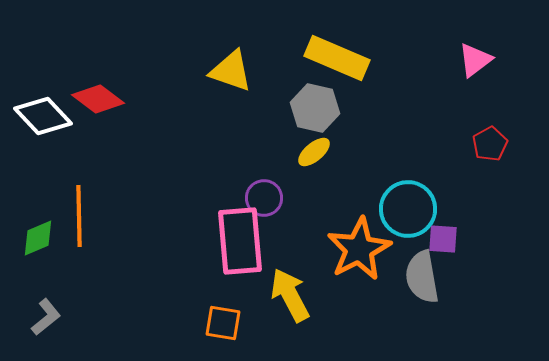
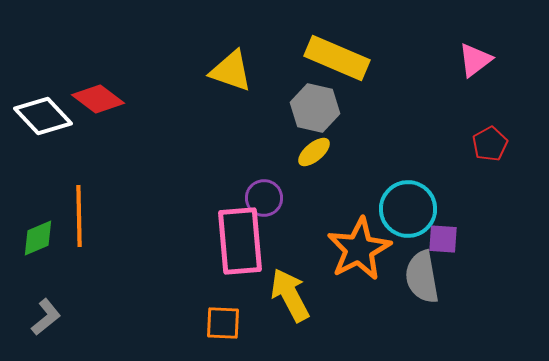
orange square: rotated 6 degrees counterclockwise
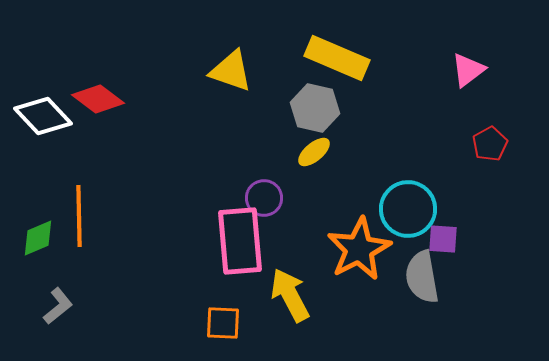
pink triangle: moved 7 px left, 10 px down
gray L-shape: moved 12 px right, 11 px up
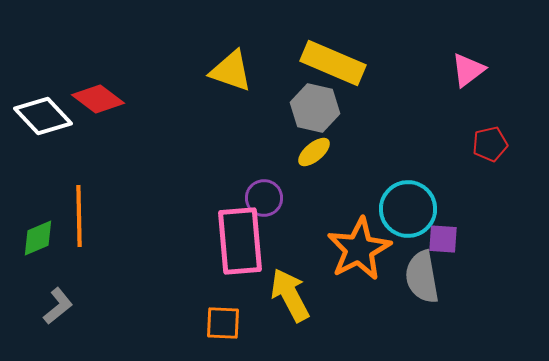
yellow rectangle: moved 4 px left, 5 px down
red pentagon: rotated 16 degrees clockwise
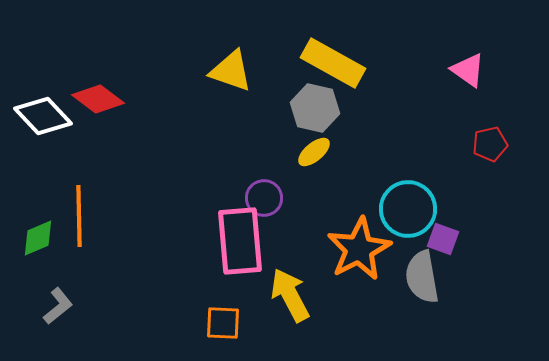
yellow rectangle: rotated 6 degrees clockwise
pink triangle: rotated 48 degrees counterclockwise
purple square: rotated 16 degrees clockwise
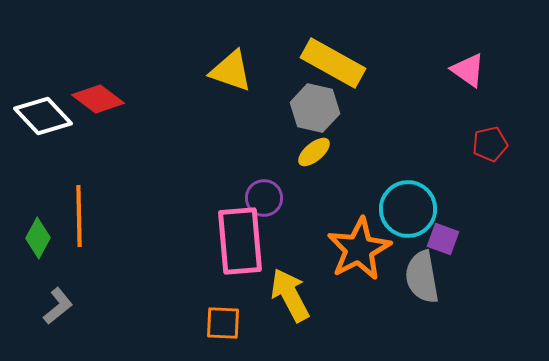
green diamond: rotated 39 degrees counterclockwise
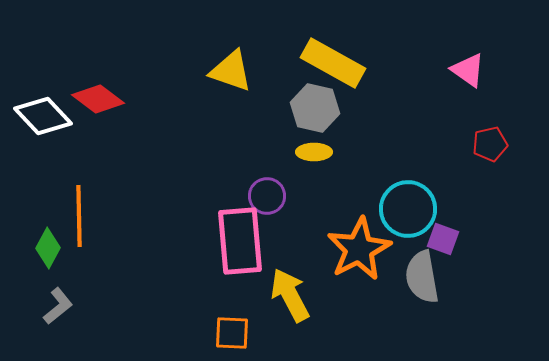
yellow ellipse: rotated 40 degrees clockwise
purple circle: moved 3 px right, 2 px up
green diamond: moved 10 px right, 10 px down
orange square: moved 9 px right, 10 px down
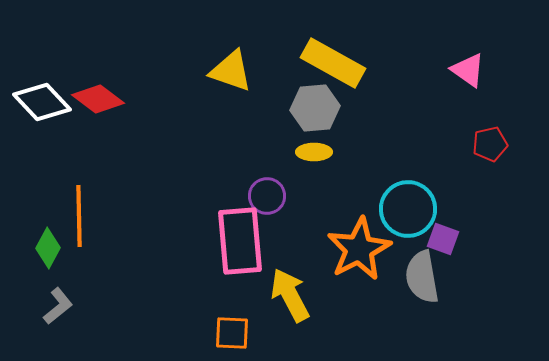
gray hexagon: rotated 18 degrees counterclockwise
white diamond: moved 1 px left, 14 px up
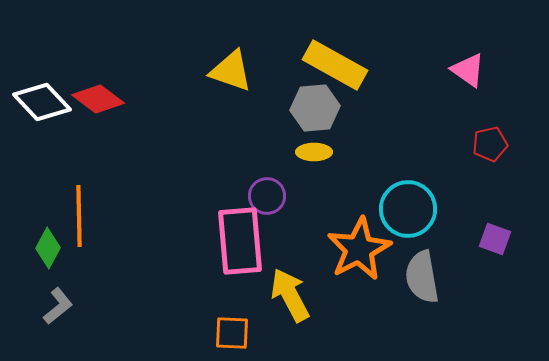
yellow rectangle: moved 2 px right, 2 px down
purple square: moved 52 px right
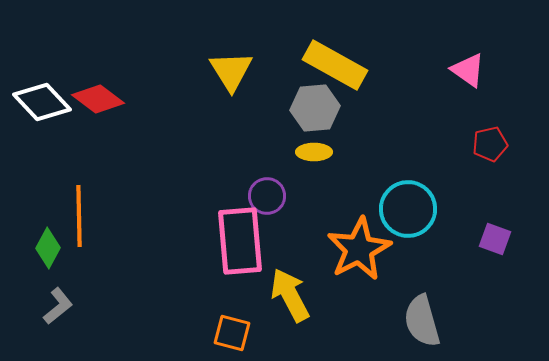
yellow triangle: rotated 39 degrees clockwise
gray semicircle: moved 44 px down; rotated 6 degrees counterclockwise
orange square: rotated 12 degrees clockwise
